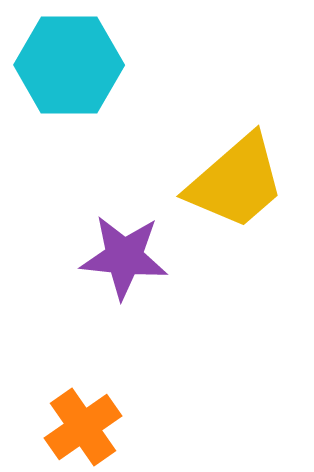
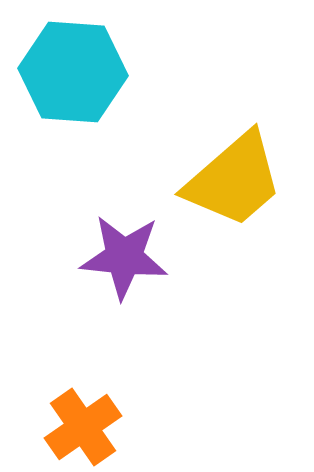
cyan hexagon: moved 4 px right, 7 px down; rotated 4 degrees clockwise
yellow trapezoid: moved 2 px left, 2 px up
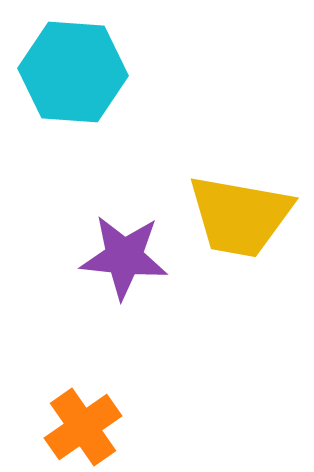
yellow trapezoid: moved 6 px right, 36 px down; rotated 51 degrees clockwise
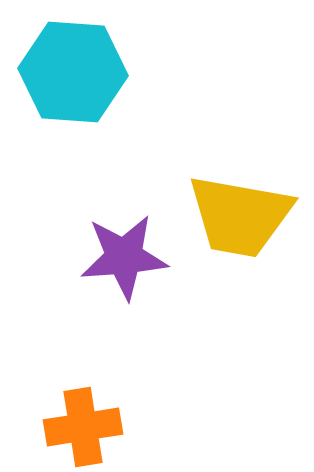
purple star: rotated 10 degrees counterclockwise
orange cross: rotated 26 degrees clockwise
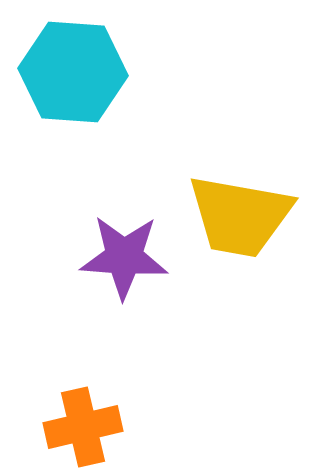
purple star: rotated 8 degrees clockwise
orange cross: rotated 4 degrees counterclockwise
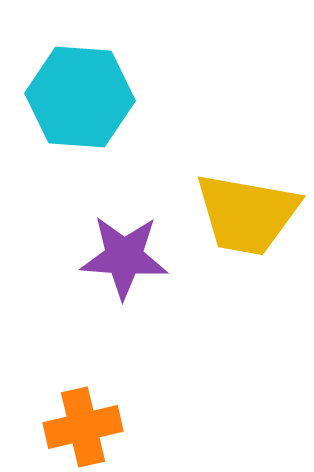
cyan hexagon: moved 7 px right, 25 px down
yellow trapezoid: moved 7 px right, 2 px up
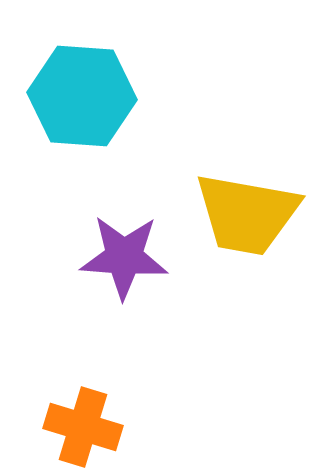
cyan hexagon: moved 2 px right, 1 px up
orange cross: rotated 30 degrees clockwise
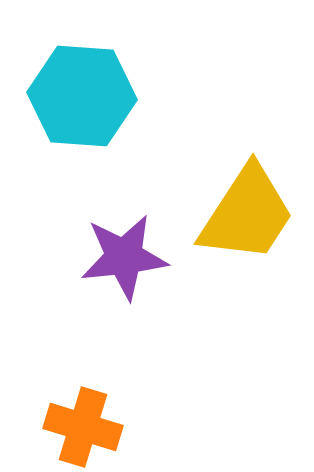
yellow trapezoid: rotated 67 degrees counterclockwise
purple star: rotated 10 degrees counterclockwise
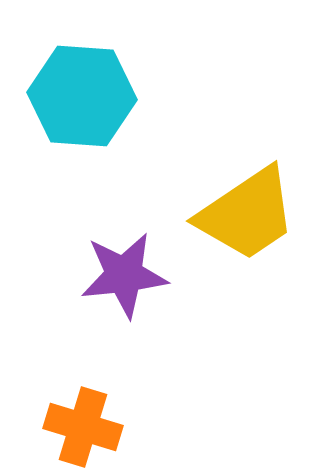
yellow trapezoid: rotated 23 degrees clockwise
purple star: moved 18 px down
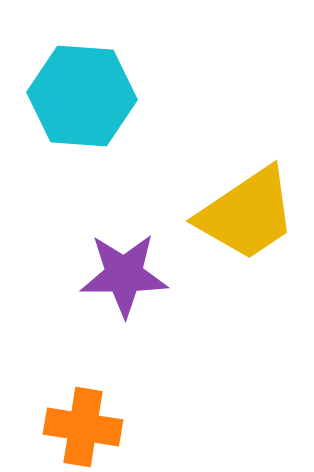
purple star: rotated 6 degrees clockwise
orange cross: rotated 8 degrees counterclockwise
